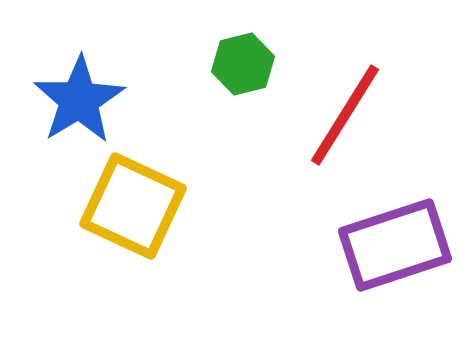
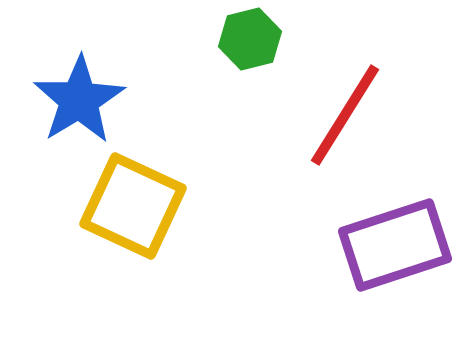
green hexagon: moved 7 px right, 25 px up
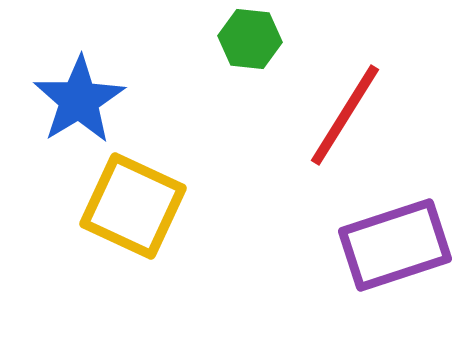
green hexagon: rotated 20 degrees clockwise
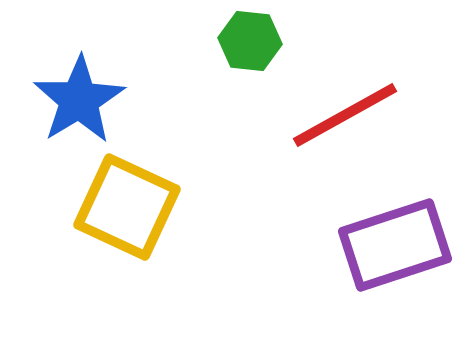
green hexagon: moved 2 px down
red line: rotated 29 degrees clockwise
yellow square: moved 6 px left, 1 px down
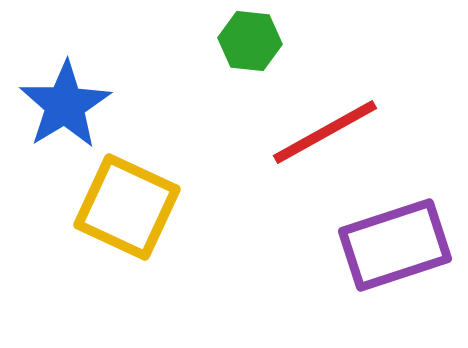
blue star: moved 14 px left, 5 px down
red line: moved 20 px left, 17 px down
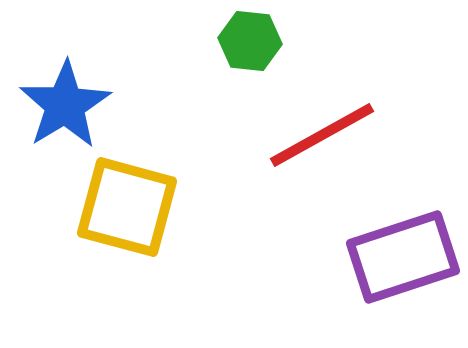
red line: moved 3 px left, 3 px down
yellow square: rotated 10 degrees counterclockwise
purple rectangle: moved 8 px right, 12 px down
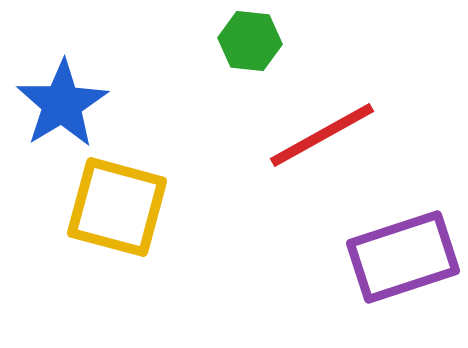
blue star: moved 3 px left, 1 px up
yellow square: moved 10 px left
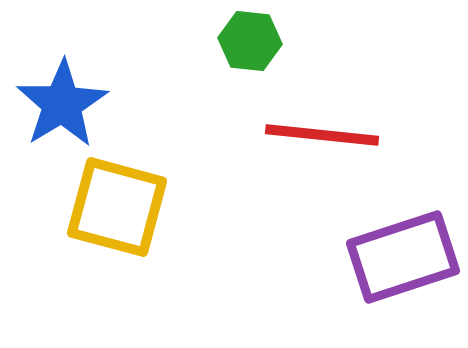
red line: rotated 35 degrees clockwise
